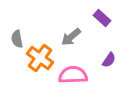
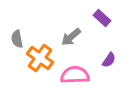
pink semicircle: moved 2 px right
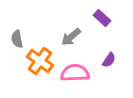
orange cross: moved 3 px down
pink semicircle: moved 2 px up
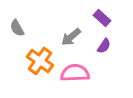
gray semicircle: moved 11 px up; rotated 18 degrees counterclockwise
purple semicircle: moved 5 px left, 14 px up
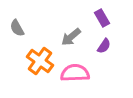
purple rectangle: rotated 18 degrees clockwise
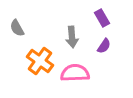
gray arrow: moved 1 px right; rotated 55 degrees counterclockwise
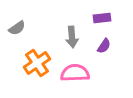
purple rectangle: rotated 66 degrees counterclockwise
gray semicircle: rotated 96 degrees counterclockwise
orange cross: moved 3 px left, 2 px down; rotated 20 degrees clockwise
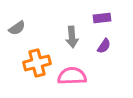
orange cross: rotated 20 degrees clockwise
pink semicircle: moved 3 px left, 3 px down
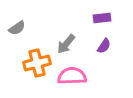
gray arrow: moved 6 px left, 7 px down; rotated 45 degrees clockwise
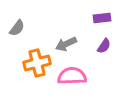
gray semicircle: rotated 18 degrees counterclockwise
gray arrow: rotated 25 degrees clockwise
